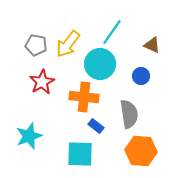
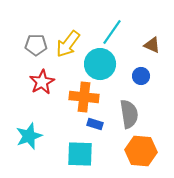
gray pentagon: rotated 10 degrees counterclockwise
blue rectangle: moved 1 px left, 2 px up; rotated 21 degrees counterclockwise
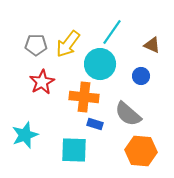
gray semicircle: moved 1 px left; rotated 140 degrees clockwise
cyan star: moved 4 px left, 1 px up
cyan square: moved 6 px left, 4 px up
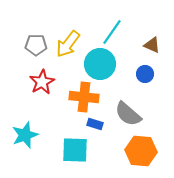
blue circle: moved 4 px right, 2 px up
cyan square: moved 1 px right
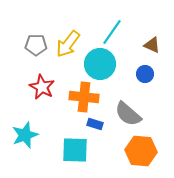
red star: moved 5 px down; rotated 15 degrees counterclockwise
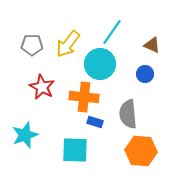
gray pentagon: moved 4 px left
gray semicircle: rotated 44 degrees clockwise
blue rectangle: moved 2 px up
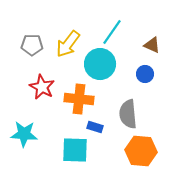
orange cross: moved 5 px left, 2 px down
blue rectangle: moved 5 px down
cyan star: moved 1 px left, 1 px up; rotated 24 degrees clockwise
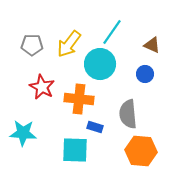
yellow arrow: moved 1 px right
cyan star: moved 1 px left, 1 px up
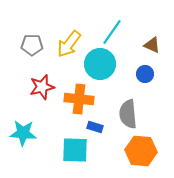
red star: rotated 30 degrees clockwise
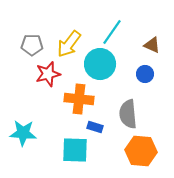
red star: moved 6 px right, 13 px up
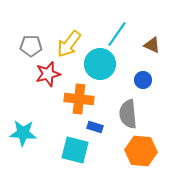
cyan line: moved 5 px right, 2 px down
gray pentagon: moved 1 px left, 1 px down
blue circle: moved 2 px left, 6 px down
cyan square: rotated 12 degrees clockwise
